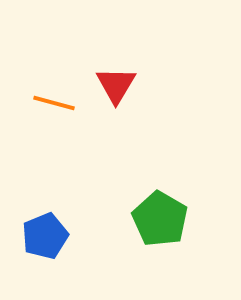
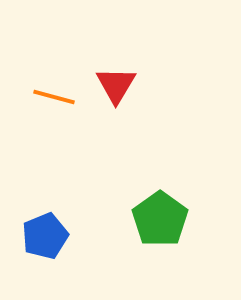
orange line: moved 6 px up
green pentagon: rotated 6 degrees clockwise
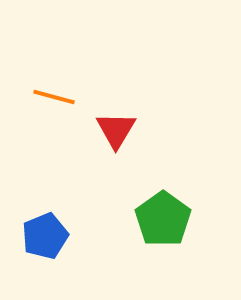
red triangle: moved 45 px down
green pentagon: moved 3 px right
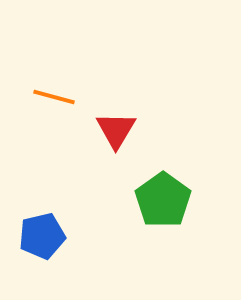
green pentagon: moved 19 px up
blue pentagon: moved 3 px left; rotated 9 degrees clockwise
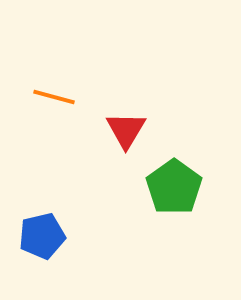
red triangle: moved 10 px right
green pentagon: moved 11 px right, 13 px up
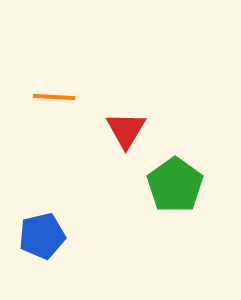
orange line: rotated 12 degrees counterclockwise
green pentagon: moved 1 px right, 2 px up
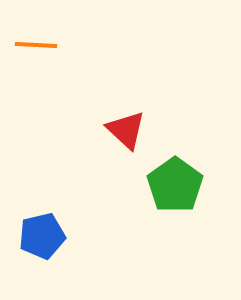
orange line: moved 18 px left, 52 px up
red triangle: rotated 18 degrees counterclockwise
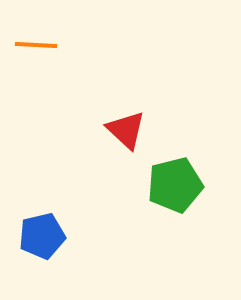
green pentagon: rotated 22 degrees clockwise
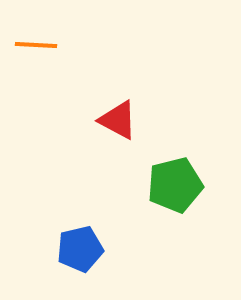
red triangle: moved 8 px left, 10 px up; rotated 15 degrees counterclockwise
blue pentagon: moved 38 px right, 13 px down
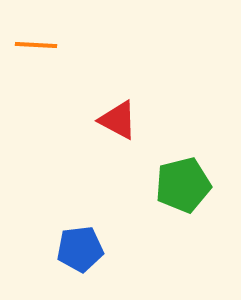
green pentagon: moved 8 px right
blue pentagon: rotated 6 degrees clockwise
